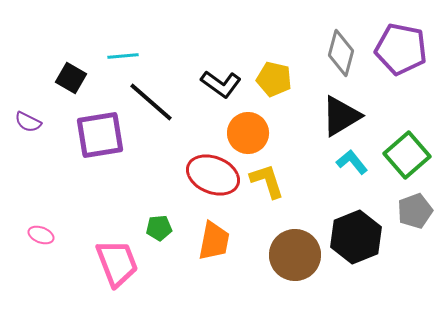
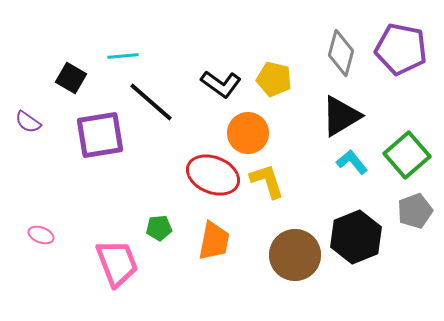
purple semicircle: rotated 8 degrees clockwise
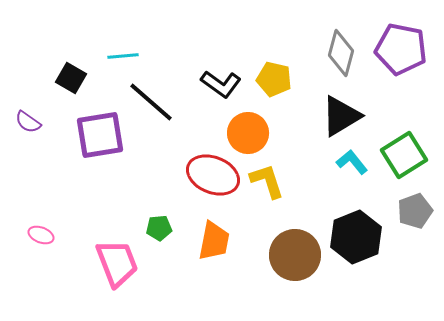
green square: moved 3 px left; rotated 9 degrees clockwise
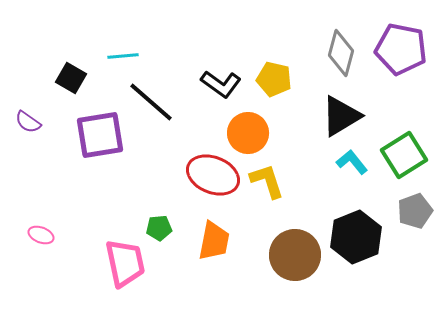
pink trapezoid: moved 8 px right; rotated 9 degrees clockwise
